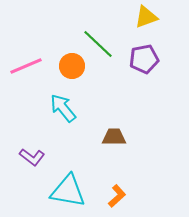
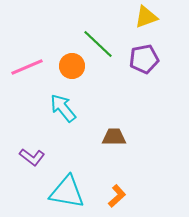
pink line: moved 1 px right, 1 px down
cyan triangle: moved 1 px left, 1 px down
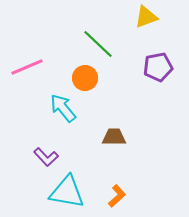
purple pentagon: moved 14 px right, 8 px down
orange circle: moved 13 px right, 12 px down
purple L-shape: moved 14 px right; rotated 10 degrees clockwise
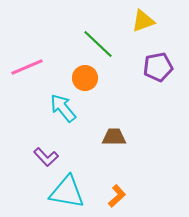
yellow triangle: moved 3 px left, 4 px down
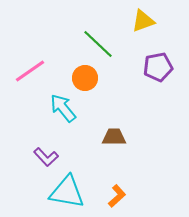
pink line: moved 3 px right, 4 px down; rotated 12 degrees counterclockwise
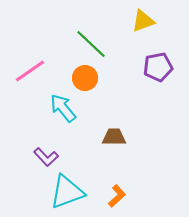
green line: moved 7 px left
cyan triangle: rotated 30 degrees counterclockwise
